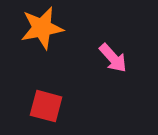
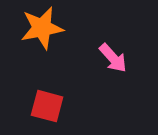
red square: moved 1 px right
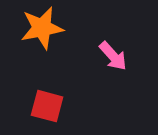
pink arrow: moved 2 px up
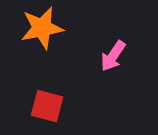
pink arrow: rotated 76 degrees clockwise
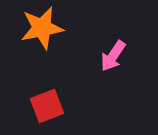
red square: rotated 36 degrees counterclockwise
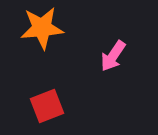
orange star: rotated 6 degrees clockwise
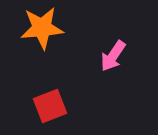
red square: moved 3 px right
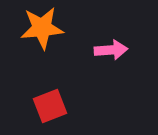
pink arrow: moved 2 px left, 6 px up; rotated 128 degrees counterclockwise
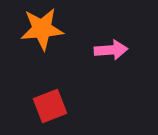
orange star: moved 1 px down
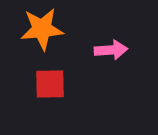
red square: moved 22 px up; rotated 20 degrees clockwise
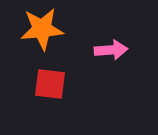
red square: rotated 8 degrees clockwise
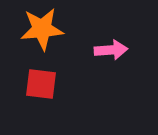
red square: moved 9 px left
